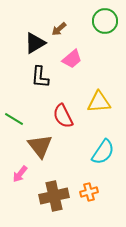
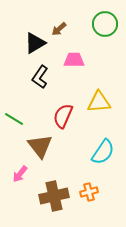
green circle: moved 3 px down
pink trapezoid: moved 2 px right, 1 px down; rotated 140 degrees counterclockwise
black L-shape: rotated 30 degrees clockwise
red semicircle: rotated 50 degrees clockwise
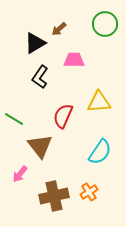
cyan semicircle: moved 3 px left
orange cross: rotated 18 degrees counterclockwise
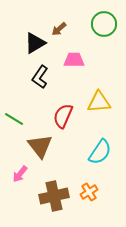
green circle: moved 1 px left
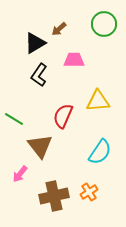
black L-shape: moved 1 px left, 2 px up
yellow triangle: moved 1 px left, 1 px up
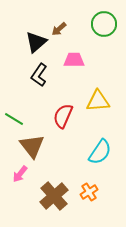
black triangle: moved 1 px right, 1 px up; rotated 10 degrees counterclockwise
brown triangle: moved 8 px left
brown cross: rotated 28 degrees counterclockwise
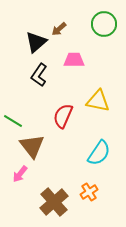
yellow triangle: rotated 15 degrees clockwise
green line: moved 1 px left, 2 px down
cyan semicircle: moved 1 px left, 1 px down
brown cross: moved 6 px down
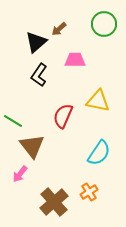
pink trapezoid: moved 1 px right
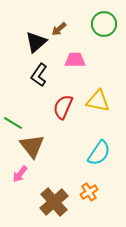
red semicircle: moved 9 px up
green line: moved 2 px down
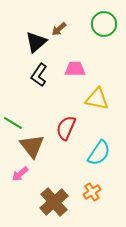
pink trapezoid: moved 9 px down
yellow triangle: moved 1 px left, 2 px up
red semicircle: moved 3 px right, 21 px down
pink arrow: rotated 12 degrees clockwise
orange cross: moved 3 px right
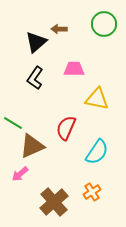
brown arrow: rotated 42 degrees clockwise
pink trapezoid: moved 1 px left
black L-shape: moved 4 px left, 3 px down
brown triangle: rotated 44 degrees clockwise
cyan semicircle: moved 2 px left, 1 px up
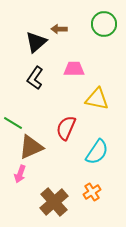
brown triangle: moved 1 px left, 1 px down
pink arrow: rotated 30 degrees counterclockwise
